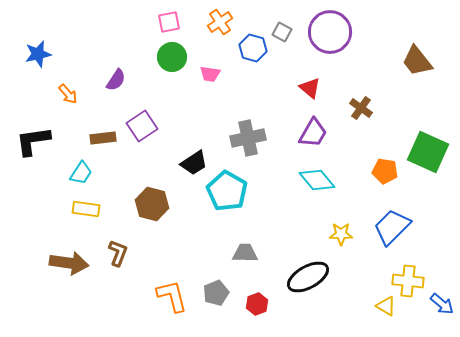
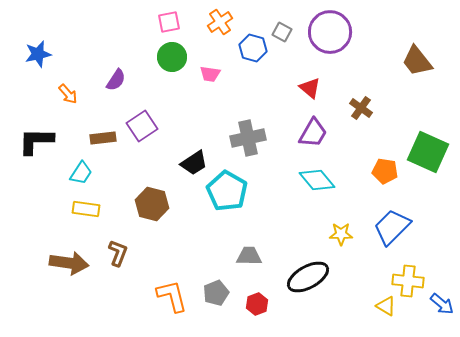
black L-shape: moved 3 px right; rotated 9 degrees clockwise
gray trapezoid: moved 4 px right, 3 px down
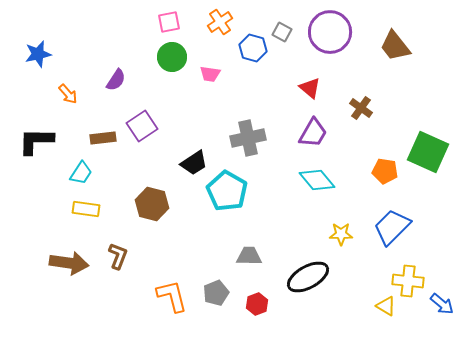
brown trapezoid: moved 22 px left, 15 px up
brown L-shape: moved 3 px down
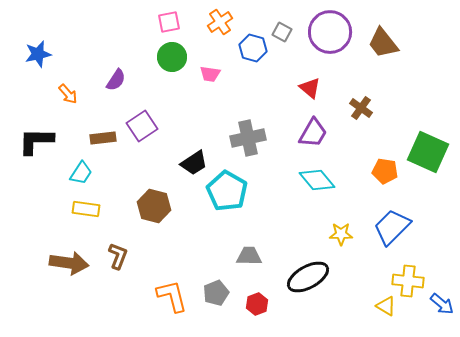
brown trapezoid: moved 12 px left, 3 px up
brown hexagon: moved 2 px right, 2 px down
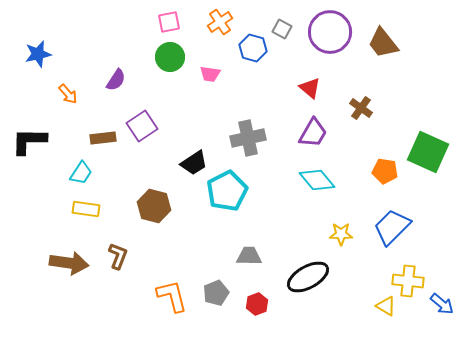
gray square: moved 3 px up
green circle: moved 2 px left
black L-shape: moved 7 px left
cyan pentagon: rotated 15 degrees clockwise
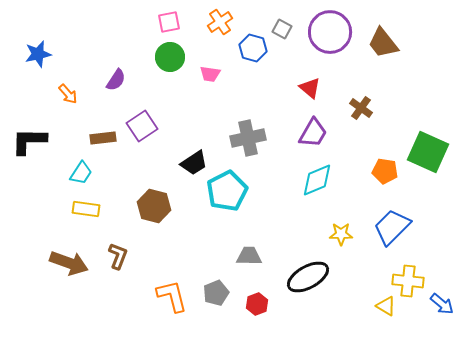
cyan diamond: rotated 72 degrees counterclockwise
brown arrow: rotated 12 degrees clockwise
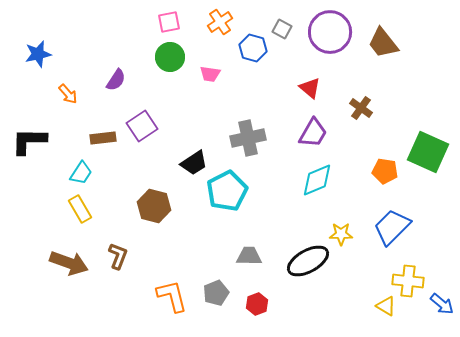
yellow rectangle: moved 6 px left; rotated 52 degrees clockwise
black ellipse: moved 16 px up
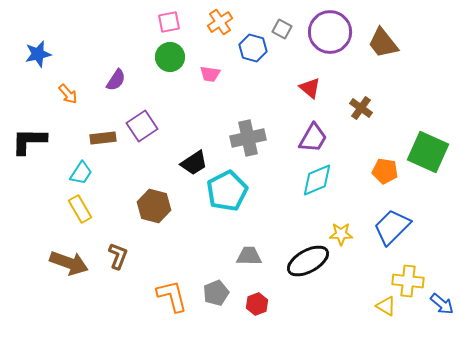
purple trapezoid: moved 5 px down
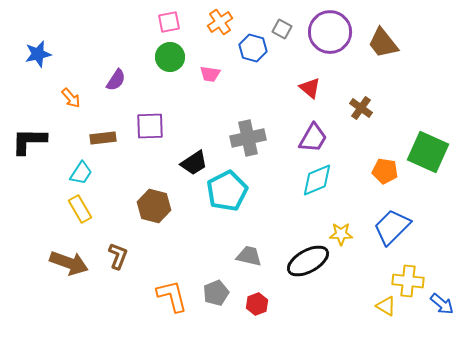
orange arrow: moved 3 px right, 4 px down
purple square: moved 8 px right; rotated 32 degrees clockwise
gray trapezoid: rotated 12 degrees clockwise
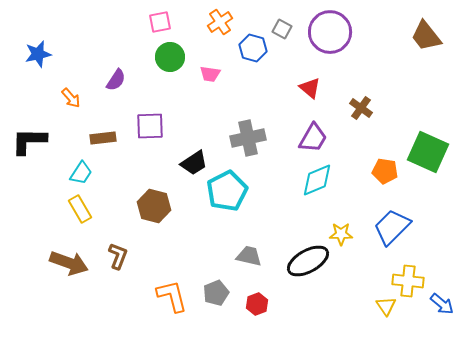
pink square: moved 9 px left
brown trapezoid: moved 43 px right, 7 px up
yellow triangle: rotated 25 degrees clockwise
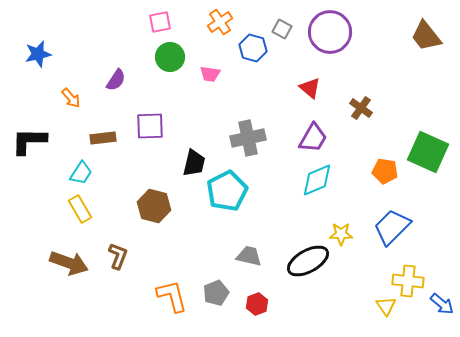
black trapezoid: rotated 44 degrees counterclockwise
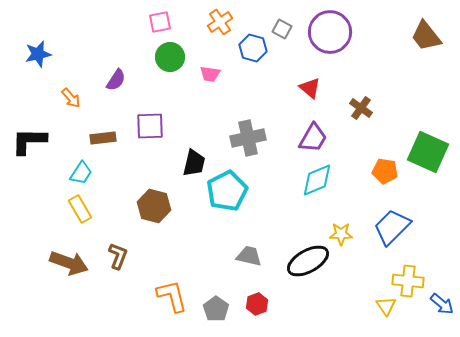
gray pentagon: moved 16 px down; rotated 15 degrees counterclockwise
